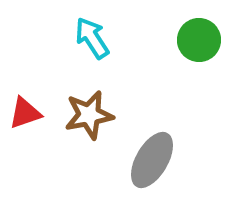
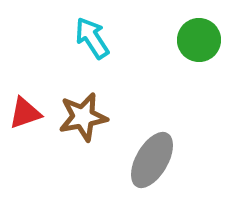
brown star: moved 6 px left, 2 px down
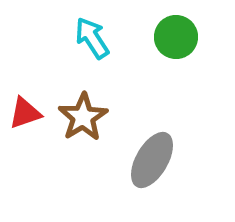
green circle: moved 23 px left, 3 px up
brown star: rotated 21 degrees counterclockwise
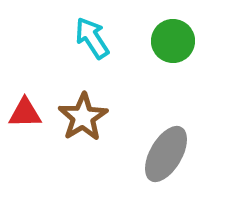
green circle: moved 3 px left, 4 px down
red triangle: rotated 18 degrees clockwise
gray ellipse: moved 14 px right, 6 px up
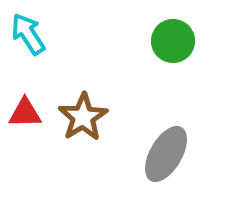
cyan arrow: moved 64 px left, 4 px up
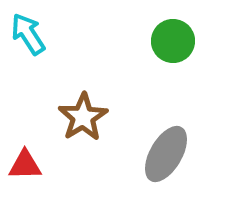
red triangle: moved 52 px down
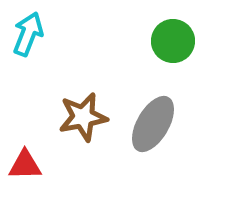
cyan arrow: rotated 54 degrees clockwise
brown star: rotated 21 degrees clockwise
gray ellipse: moved 13 px left, 30 px up
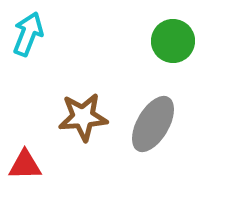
brown star: rotated 6 degrees clockwise
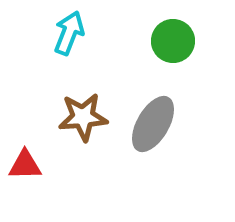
cyan arrow: moved 41 px right, 1 px up
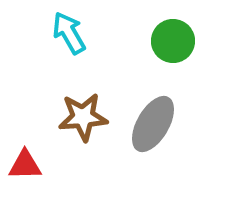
cyan arrow: rotated 51 degrees counterclockwise
